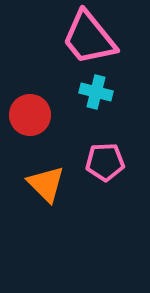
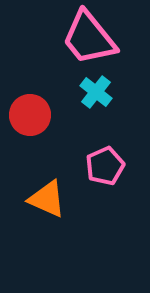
cyan cross: rotated 24 degrees clockwise
pink pentagon: moved 4 px down; rotated 21 degrees counterclockwise
orange triangle: moved 1 px right, 15 px down; rotated 21 degrees counterclockwise
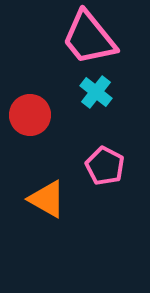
pink pentagon: rotated 21 degrees counterclockwise
orange triangle: rotated 6 degrees clockwise
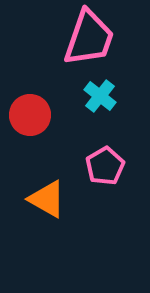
pink trapezoid: rotated 122 degrees counterclockwise
cyan cross: moved 4 px right, 4 px down
pink pentagon: rotated 15 degrees clockwise
